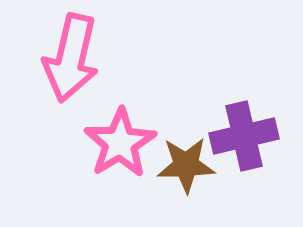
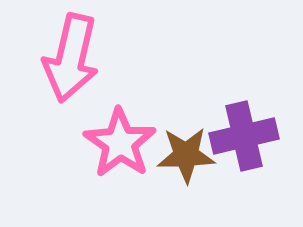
pink star: rotated 6 degrees counterclockwise
brown star: moved 10 px up
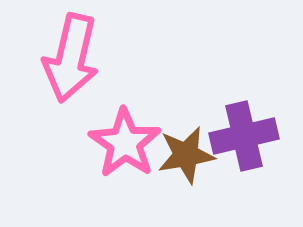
pink star: moved 5 px right
brown star: rotated 8 degrees counterclockwise
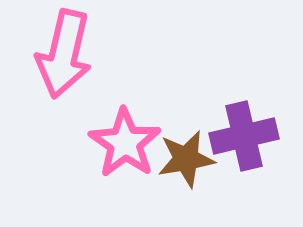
pink arrow: moved 7 px left, 4 px up
brown star: moved 4 px down
